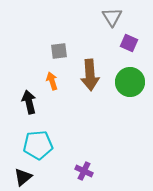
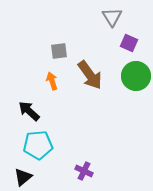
brown arrow: rotated 32 degrees counterclockwise
green circle: moved 6 px right, 6 px up
black arrow: moved 9 px down; rotated 35 degrees counterclockwise
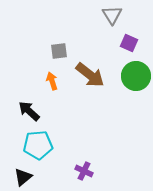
gray triangle: moved 2 px up
brown arrow: rotated 16 degrees counterclockwise
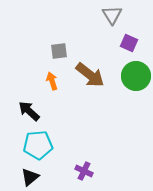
black triangle: moved 7 px right
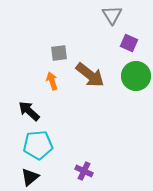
gray square: moved 2 px down
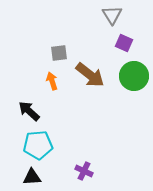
purple square: moved 5 px left
green circle: moved 2 px left
black triangle: moved 2 px right; rotated 36 degrees clockwise
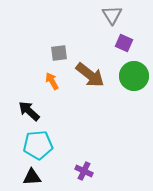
orange arrow: rotated 12 degrees counterclockwise
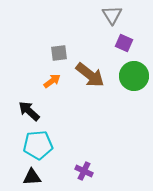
orange arrow: rotated 84 degrees clockwise
